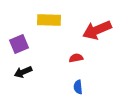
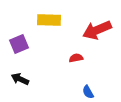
black arrow: moved 3 px left, 7 px down; rotated 48 degrees clockwise
blue semicircle: moved 10 px right, 5 px down; rotated 24 degrees counterclockwise
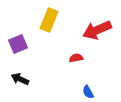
yellow rectangle: rotated 70 degrees counterclockwise
purple square: moved 1 px left
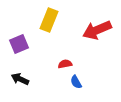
purple square: moved 1 px right
red semicircle: moved 11 px left, 6 px down
blue semicircle: moved 12 px left, 10 px up
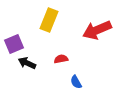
purple square: moved 5 px left
red semicircle: moved 4 px left, 5 px up
black arrow: moved 7 px right, 16 px up
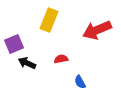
blue semicircle: moved 4 px right
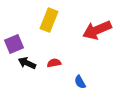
red semicircle: moved 7 px left, 4 px down
